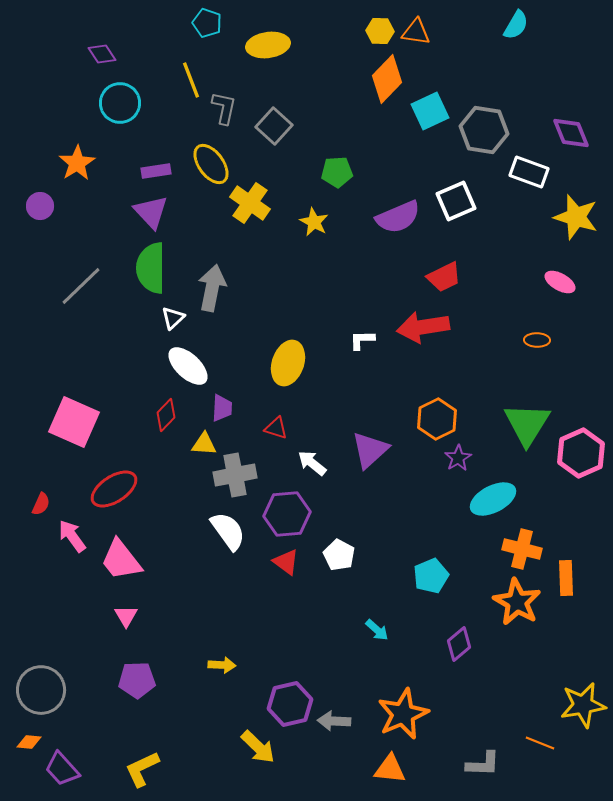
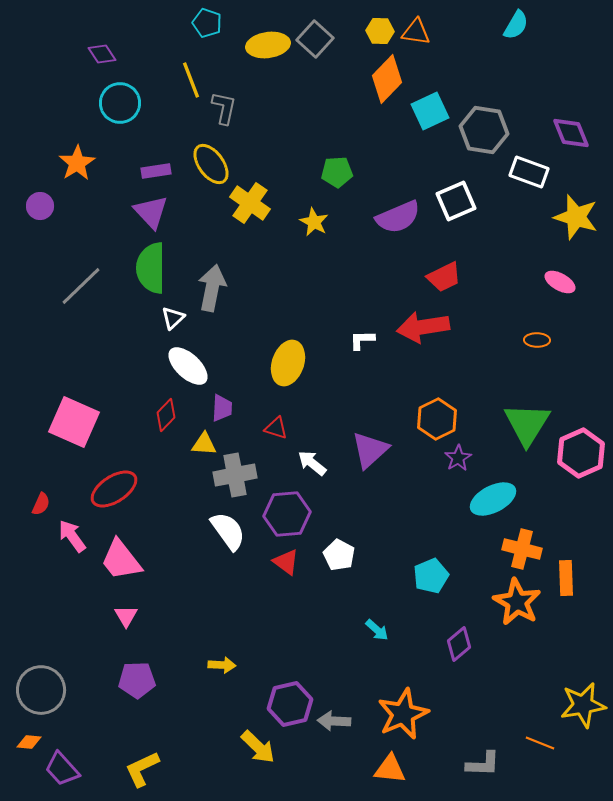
gray square at (274, 126): moved 41 px right, 87 px up
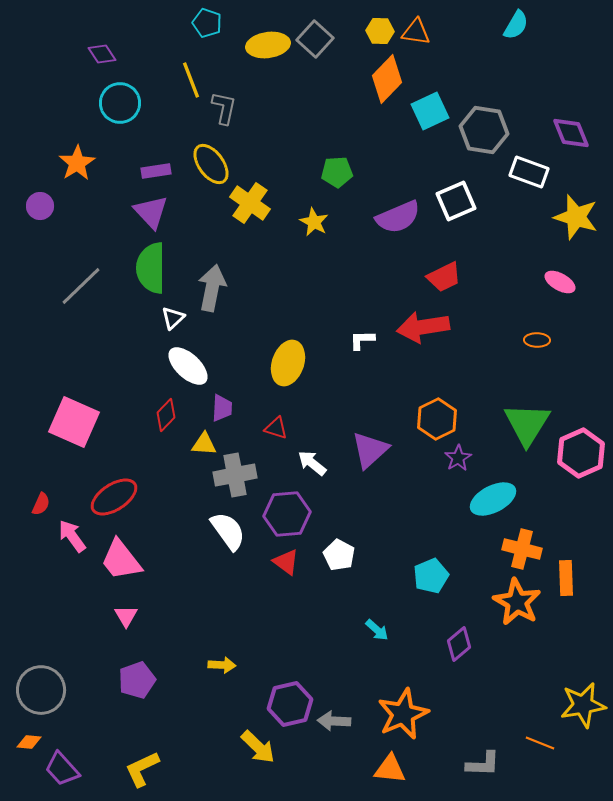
red ellipse at (114, 489): moved 8 px down
purple pentagon at (137, 680): rotated 18 degrees counterclockwise
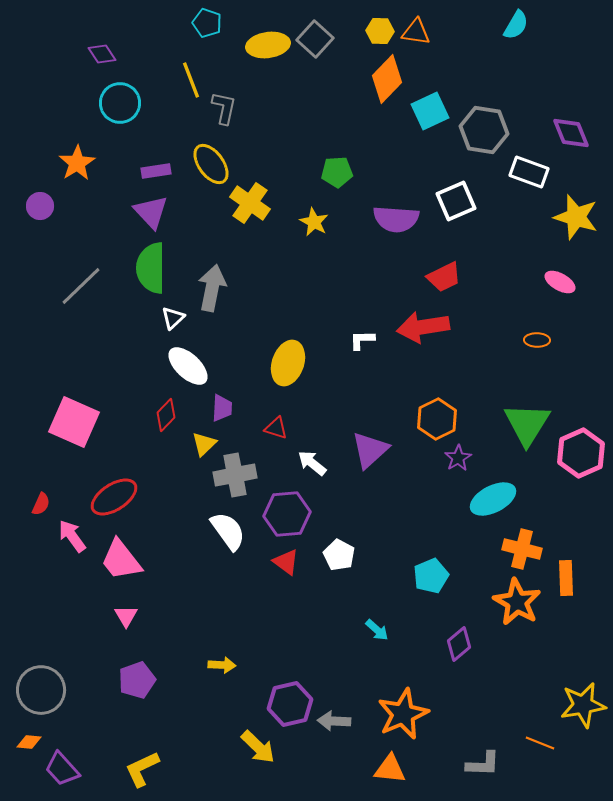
purple semicircle at (398, 217): moved 2 px left, 2 px down; rotated 27 degrees clockwise
yellow triangle at (204, 444): rotated 48 degrees counterclockwise
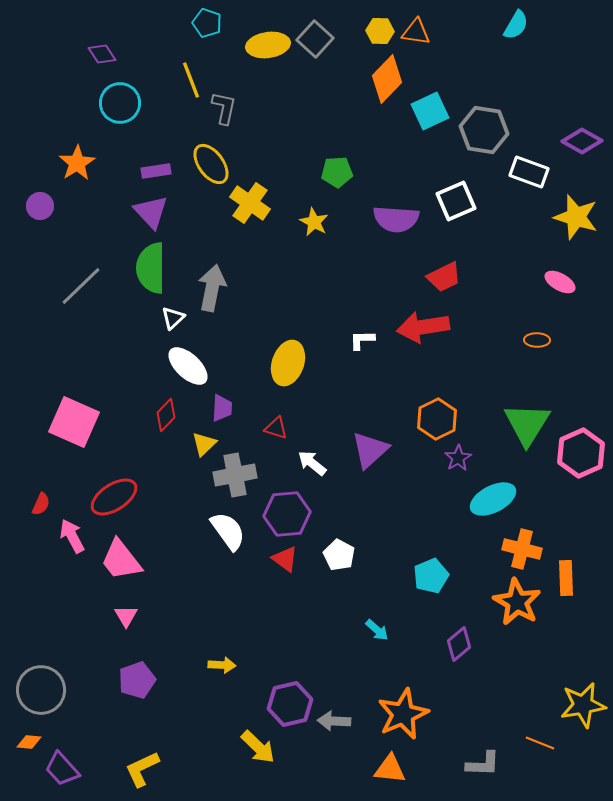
purple diamond at (571, 133): moved 11 px right, 8 px down; rotated 39 degrees counterclockwise
pink arrow at (72, 536): rotated 8 degrees clockwise
red triangle at (286, 562): moved 1 px left, 3 px up
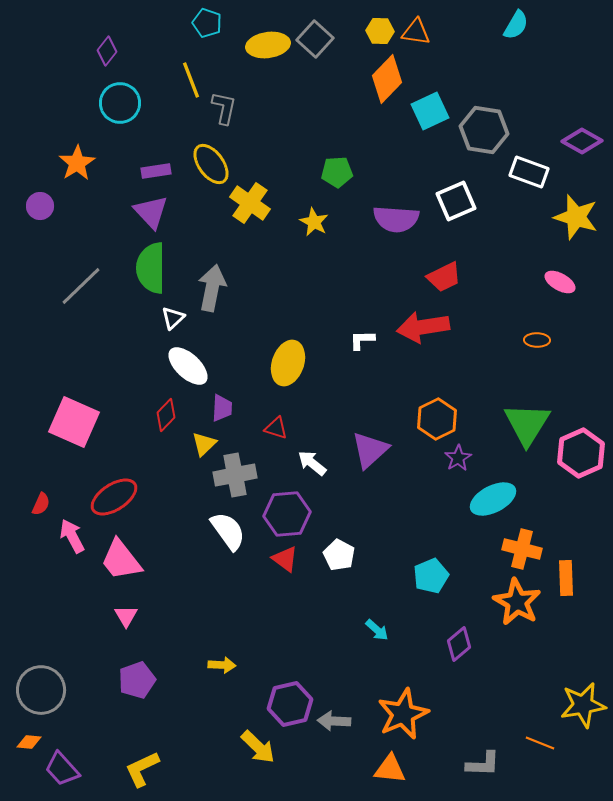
purple diamond at (102, 54): moved 5 px right, 3 px up; rotated 72 degrees clockwise
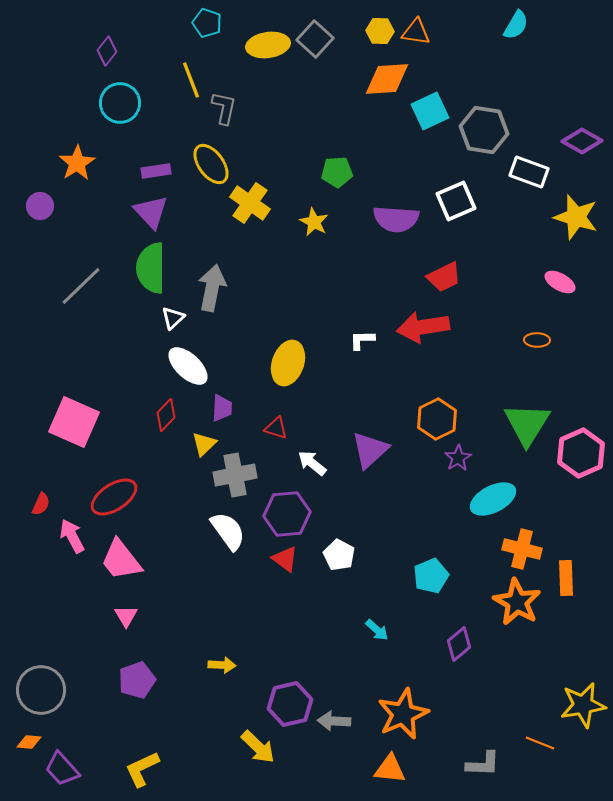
orange diamond at (387, 79): rotated 42 degrees clockwise
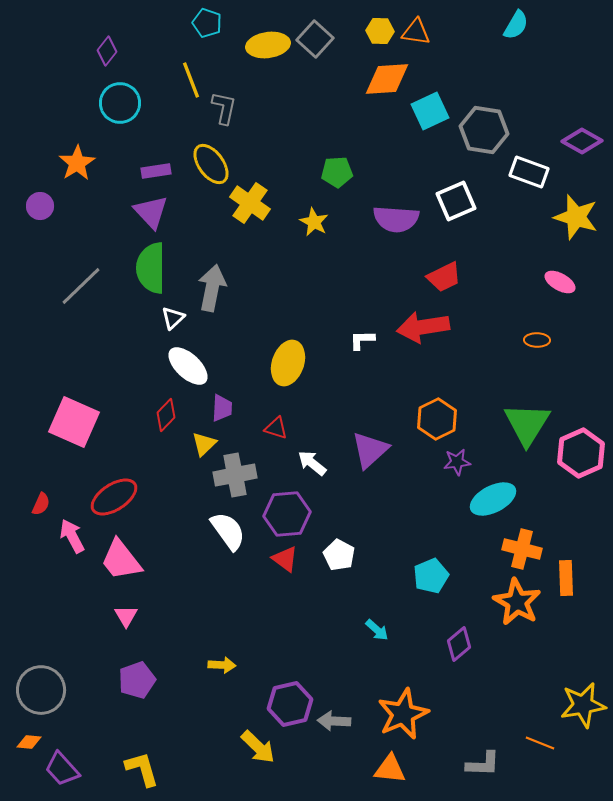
purple star at (458, 458): moved 1 px left, 4 px down; rotated 24 degrees clockwise
yellow L-shape at (142, 769): rotated 99 degrees clockwise
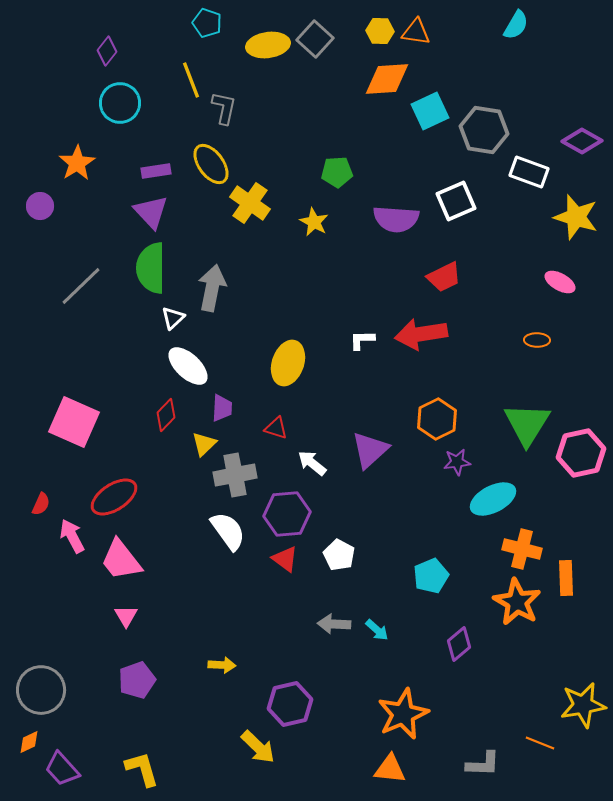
red arrow at (423, 327): moved 2 px left, 7 px down
pink hexagon at (581, 453): rotated 12 degrees clockwise
gray arrow at (334, 721): moved 97 px up
orange diamond at (29, 742): rotated 30 degrees counterclockwise
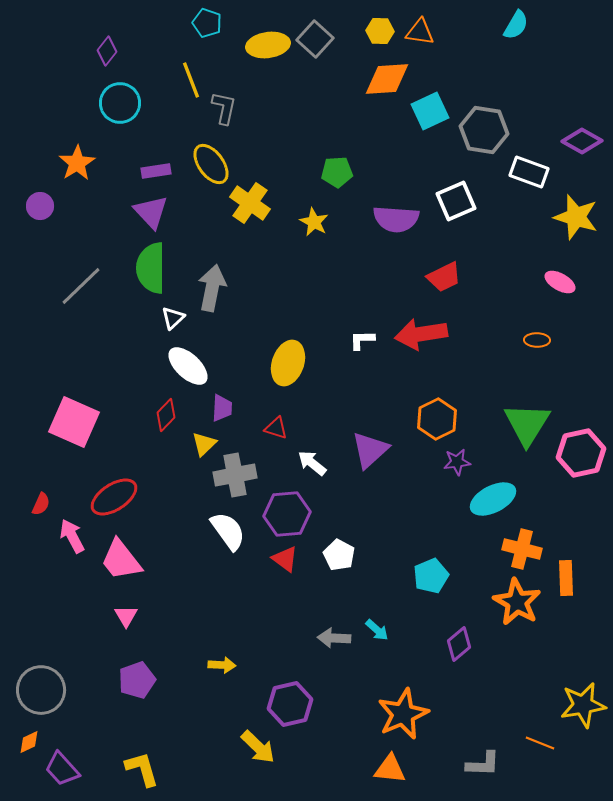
orange triangle at (416, 32): moved 4 px right
gray arrow at (334, 624): moved 14 px down
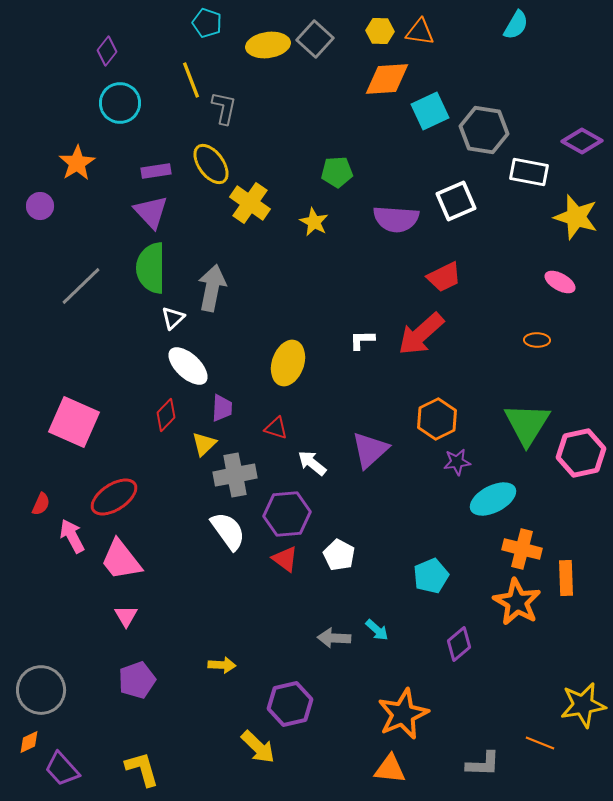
white rectangle at (529, 172): rotated 9 degrees counterclockwise
red arrow at (421, 334): rotated 33 degrees counterclockwise
